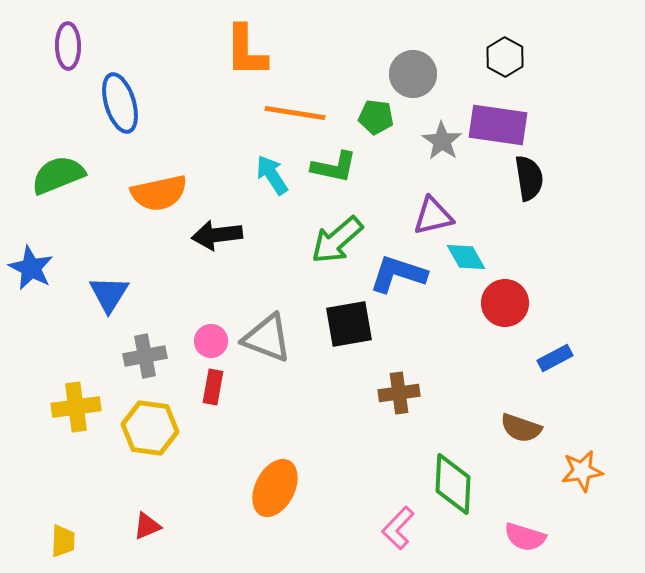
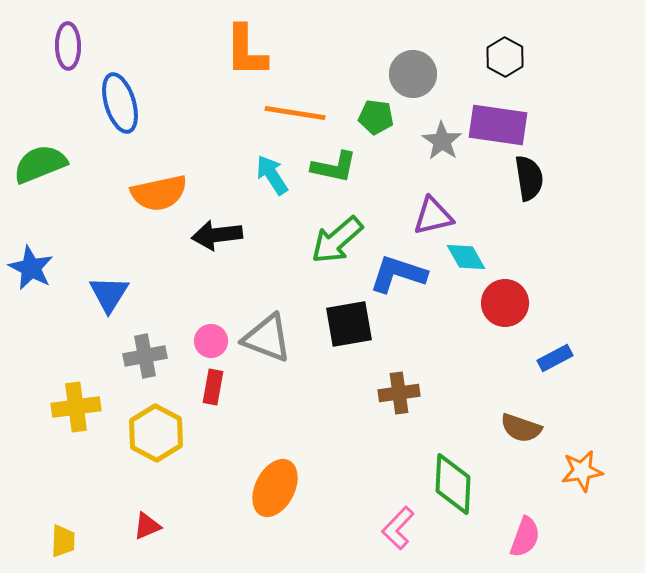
green semicircle: moved 18 px left, 11 px up
yellow hexagon: moved 6 px right, 5 px down; rotated 20 degrees clockwise
pink semicircle: rotated 87 degrees counterclockwise
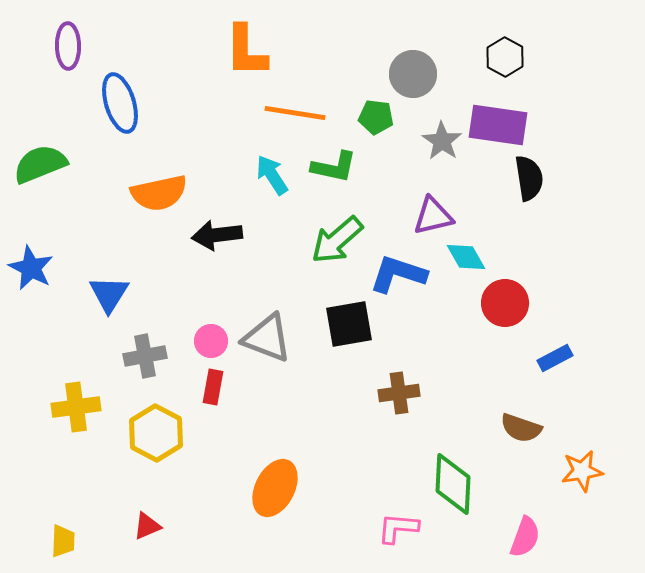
pink L-shape: rotated 51 degrees clockwise
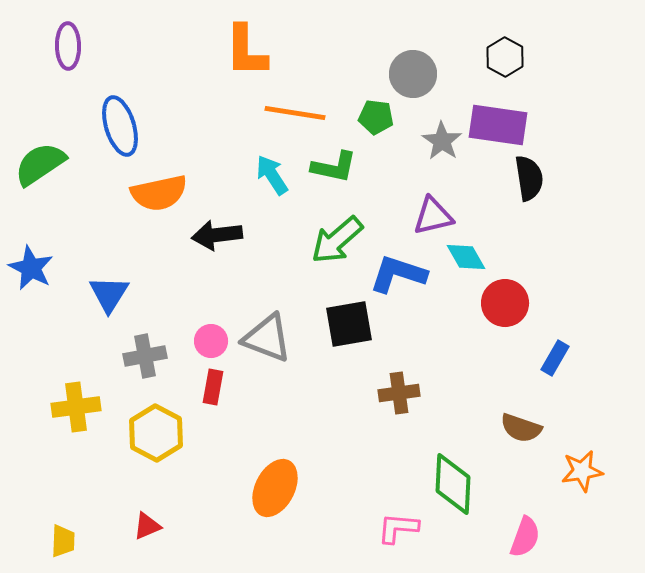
blue ellipse: moved 23 px down
green semicircle: rotated 12 degrees counterclockwise
blue rectangle: rotated 32 degrees counterclockwise
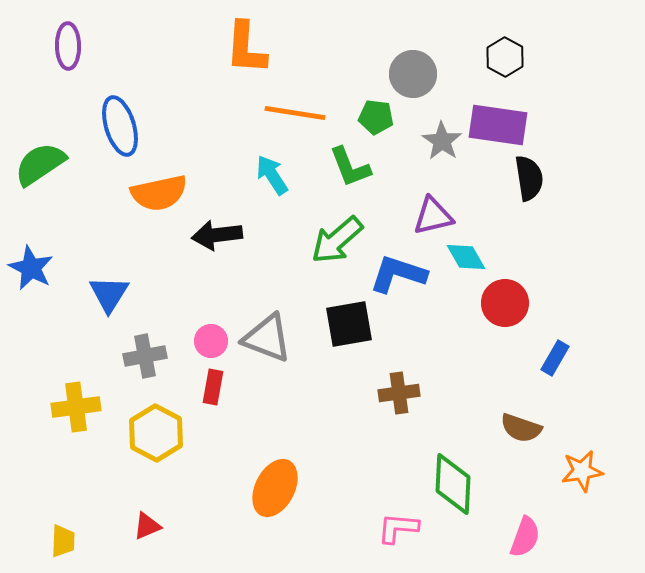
orange L-shape: moved 3 px up; rotated 4 degrees clockwise
green L-shape: moved 16 px right; rotated 57 degrees clockwise
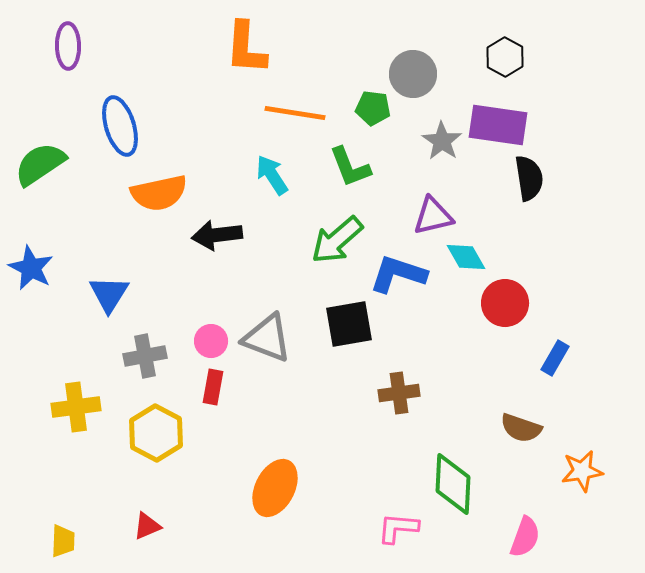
green pentagon: moved 3 px left, 9 px up
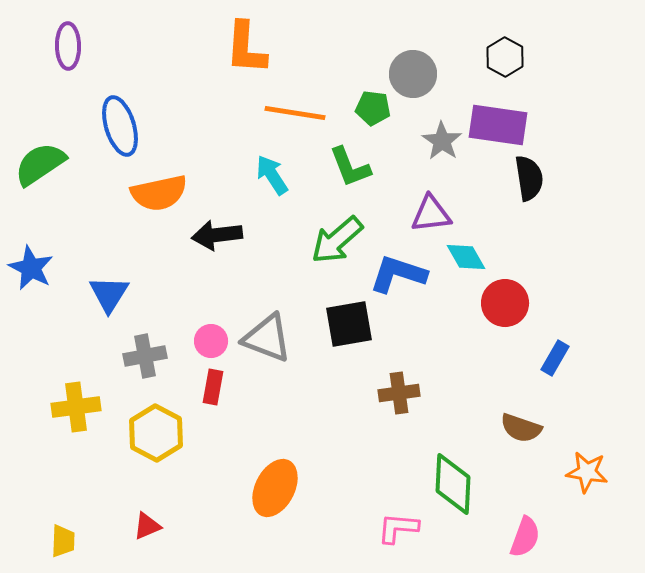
purple triangle: moved 2 px left, 2 px up; rotated 6 degrees clockwise
orange star: moved 5 px right, 1 px down; rotated 18 degrees clockwise
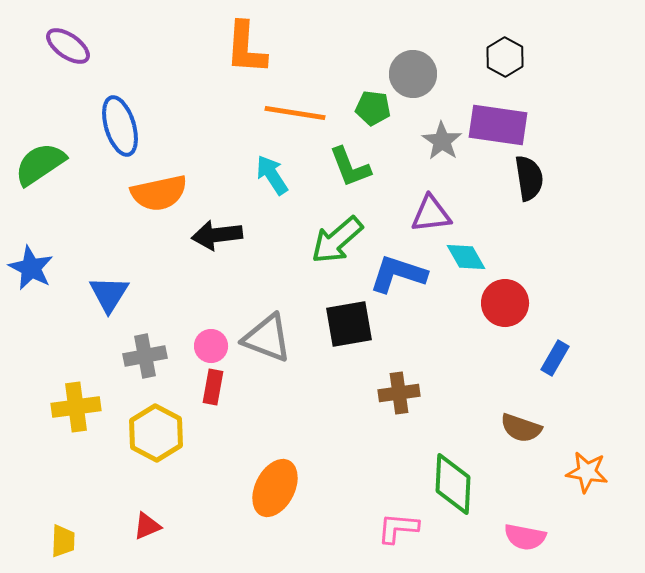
purple ellipse: rotated 54 degrees counterclockwise
pink circle: moved 5 px down
pink semicircle: rotated 81 degrees clockwise
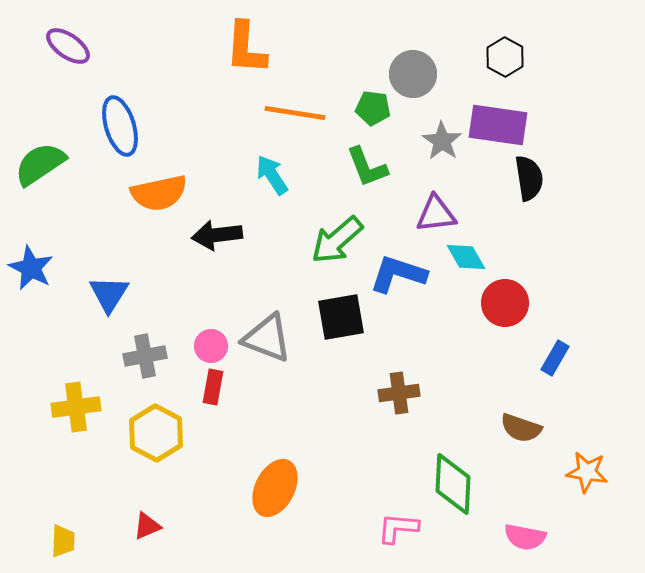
green L-shape: moved 17 px right
purple triangle: moved 5 px right
black square: moved 8 px left, 7 px up
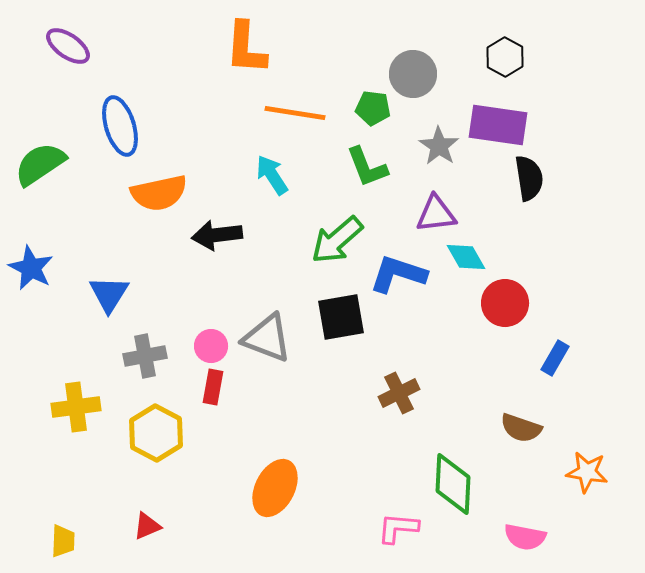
gray star: moved 3 px left, 5 px down
brown cross: rotated 18 degrees counterclockwise
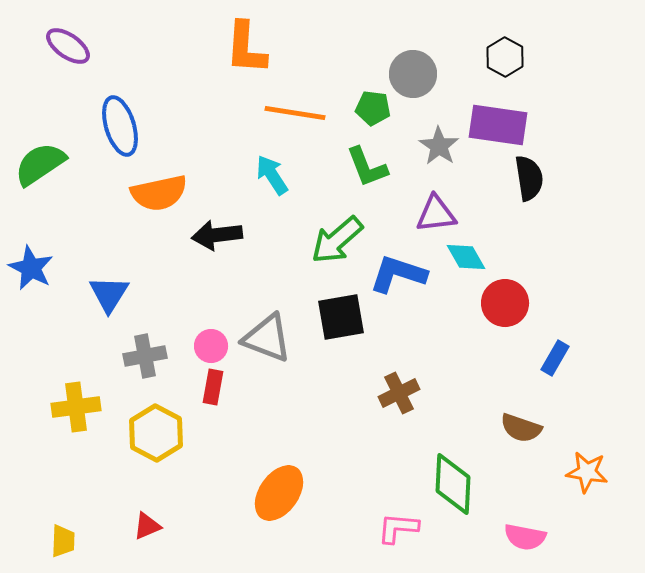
orange ellipse: moved 4 px right, 5 px down; rotated 8 degrees clockwise
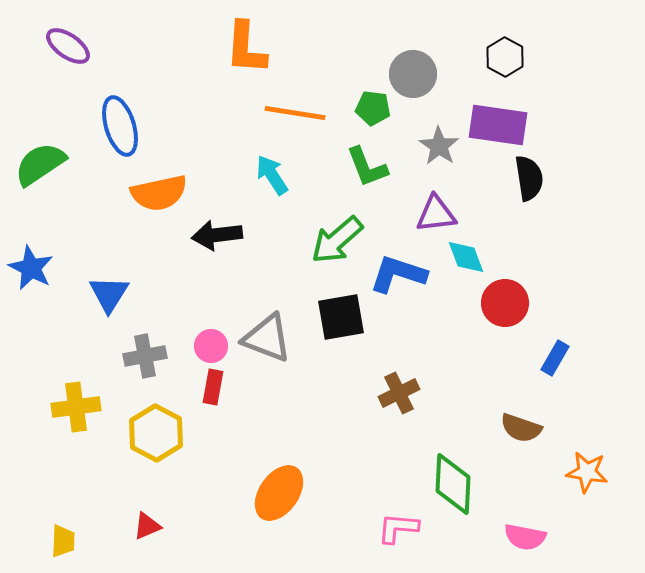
cyan diamond: rotated 9 degrees clockwise
